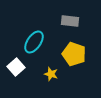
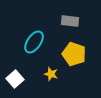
white square: moved 1 px left, 12 px down
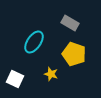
gray rectangle: moved 2 px down; rotated 24 degrees clockwise
white square: rotated 24 degrees counterclockwise
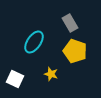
gray rectangle: rotated 30 degrees clockwise
yellow pentagon: moved 1 px right, 3 px up
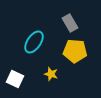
yellow pentagon: rotated 15 degrees counterclockwise
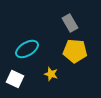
cyan ellipse: moved 7 px left, 7 px down; rotated 25 degrees clockwise
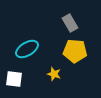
yellow star: moved 3 px right
white square: moved 1 px left; rotated 18 degrees counterclockwise
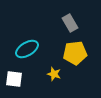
yellow pentagon: moved 2 px down; rotated 10 degrees counterclockwise
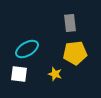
gray rectangle: rotated 24 degrees clockwise
yellow star: moved 1 px right
white square: moved 5 px right, 5 px up
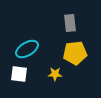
yellow star: rotated 16 degrees counterclockwise
